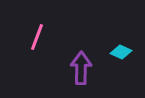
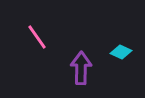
pink line: rotated 56 degrees counterclockwise
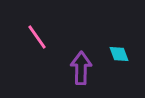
cyan diamond: moved 2 px left, 2 px down; rotated 45 degrees clockwise
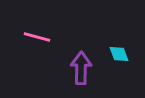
pink line: rotated 40 degrees counterclockwise
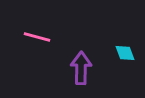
cyan diamond: moved 6 px right, 1 px up
